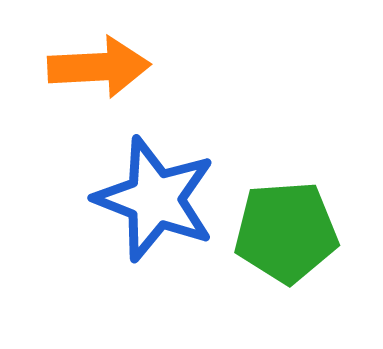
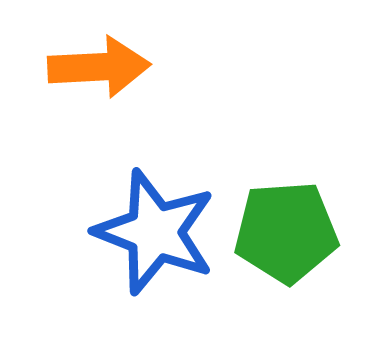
blue star: moved 33 px down
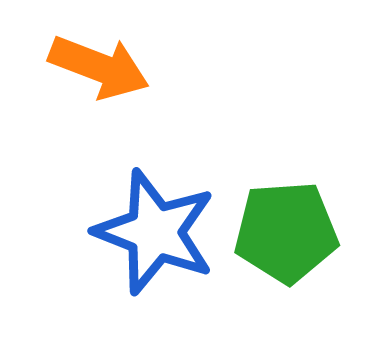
orange arrow: rotated 24 degrees clockwise
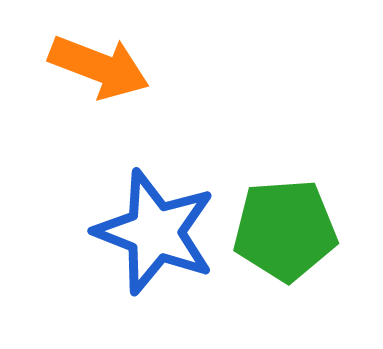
green pentagon: moved 1 px left, 2 px up
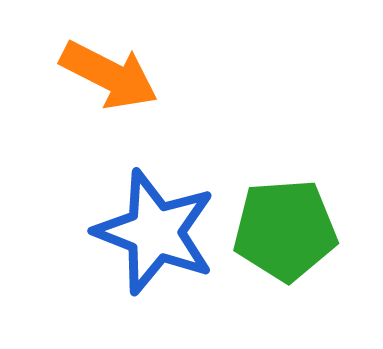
orange arrow: moved 10 px right, 8 px down; rotated 6 degrees clockwise
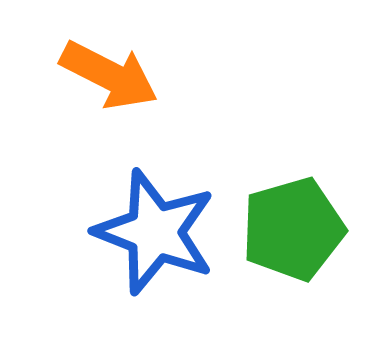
green pentagon: moved 8 px right, 1 px up; rotated 12 degrees counterclockwise
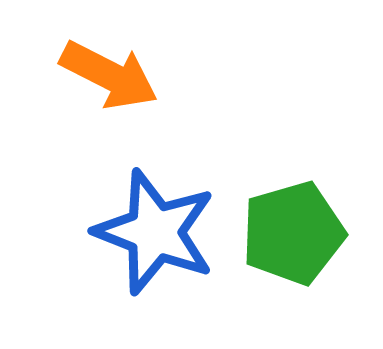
green pentagon: moved 4 px down
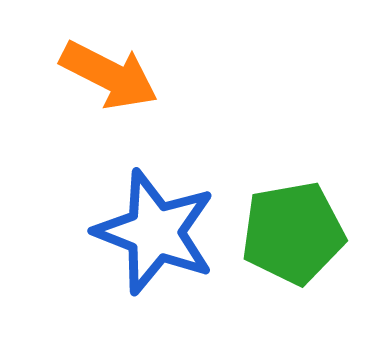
green pentagon: rotated 6 degrees clockwise
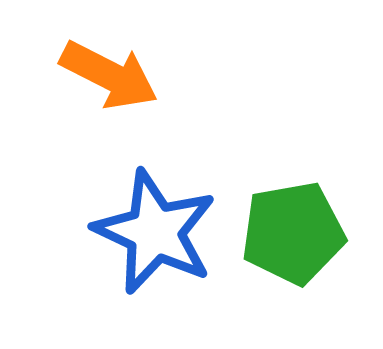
blue star: rotated 4 degrees clockwise
